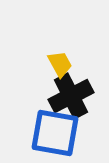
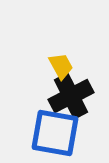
yellow trapezoid: moved 1 px right, 2 px down
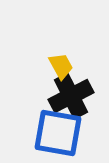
blue square: moved 3 px right
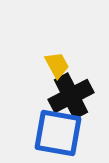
yellow trapezoid: moved 4 px left, 1 px up
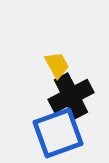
blue square: rotated 30 degrees counterclockwise
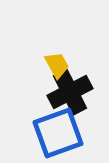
black cross: moved 1 px left, 4 px up
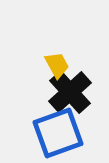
black cross: rotated 15 degrees counterclockwise
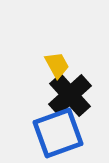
black cross: moved 3 px down
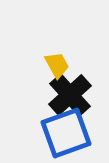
blue square: moved 8 px right
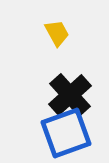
yellow trapezoid: moved 32 px up
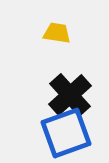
yellow trapezoid: rotated 52 degrees counterclockwise
